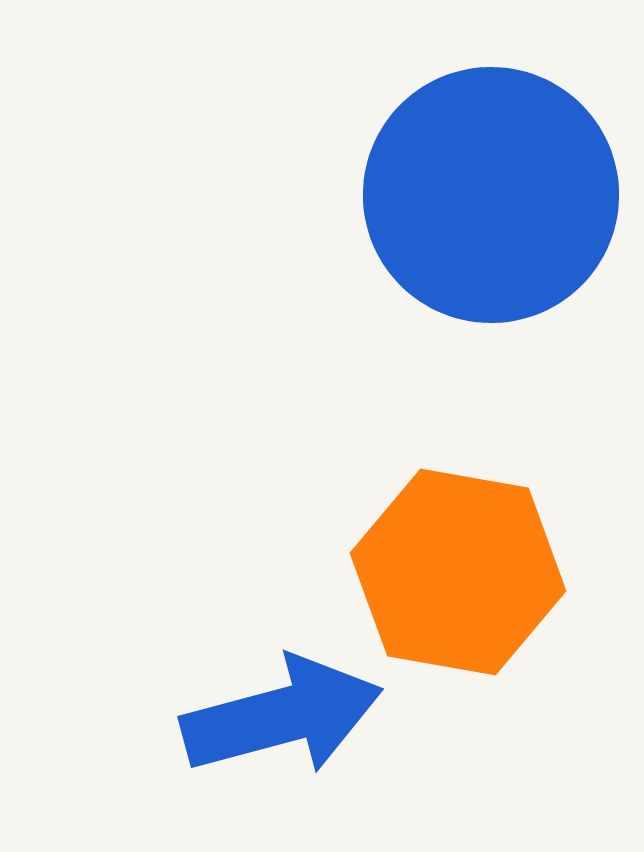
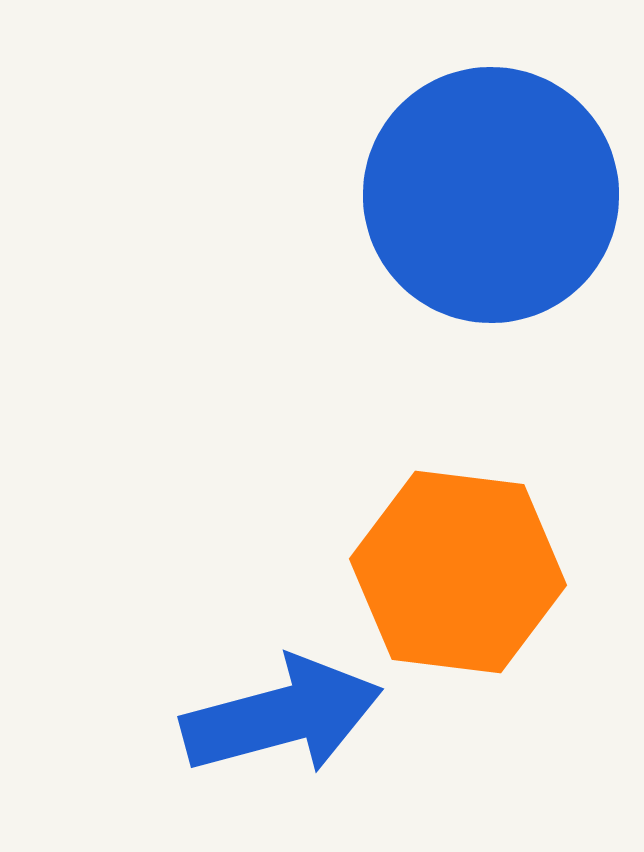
orange hexagon: rotated 3 degrees counterclockwise
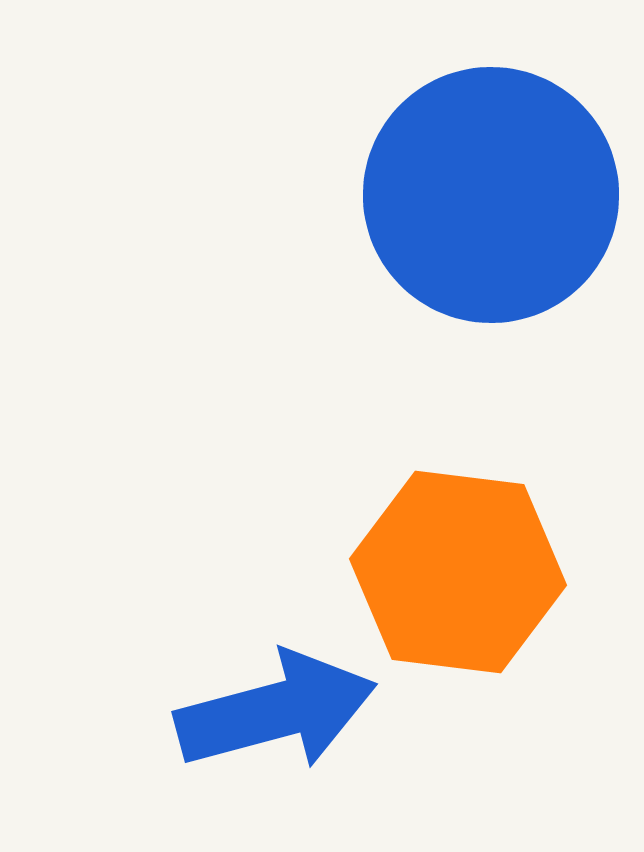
blue arrow: moved 6 px left, 5 px up
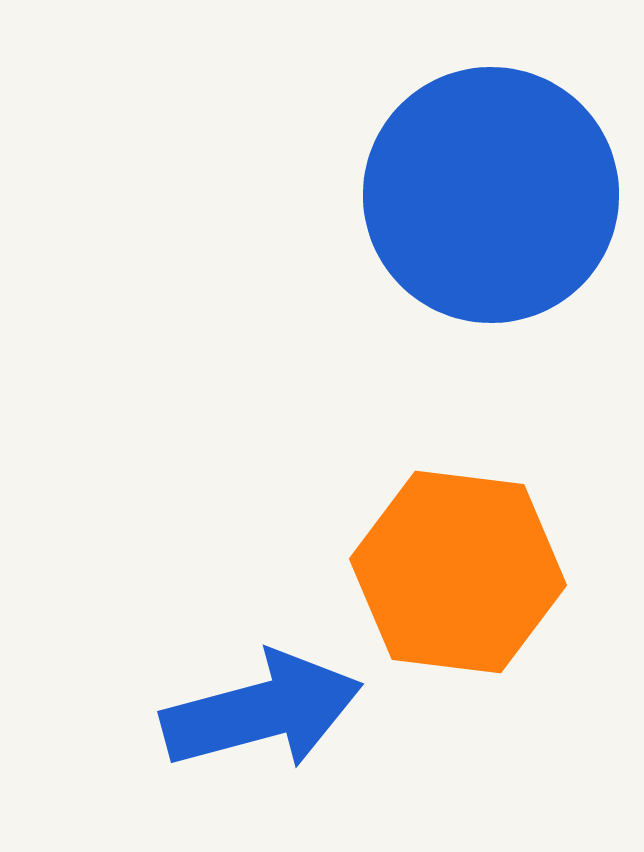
blue arrow: moved 14 px left
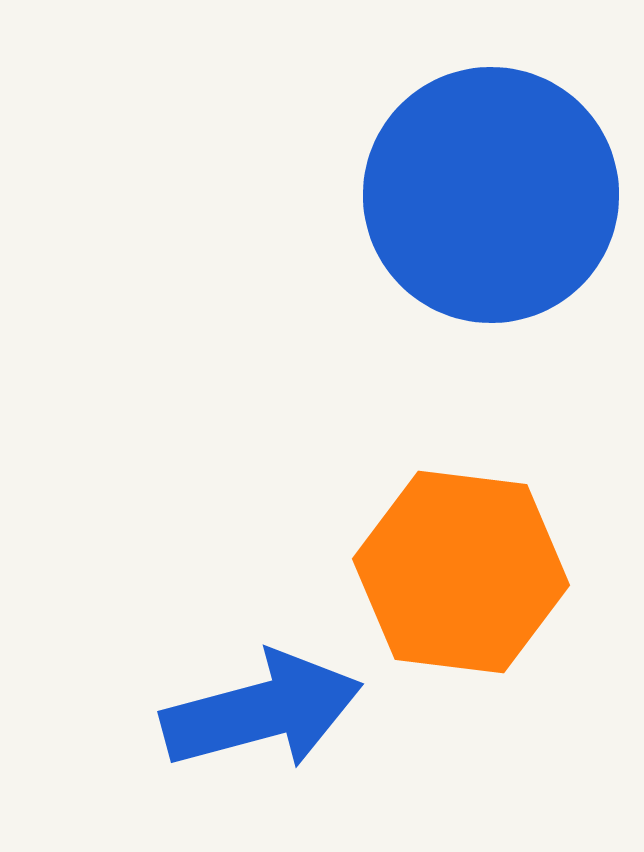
orange hexagon: moved 3 px right
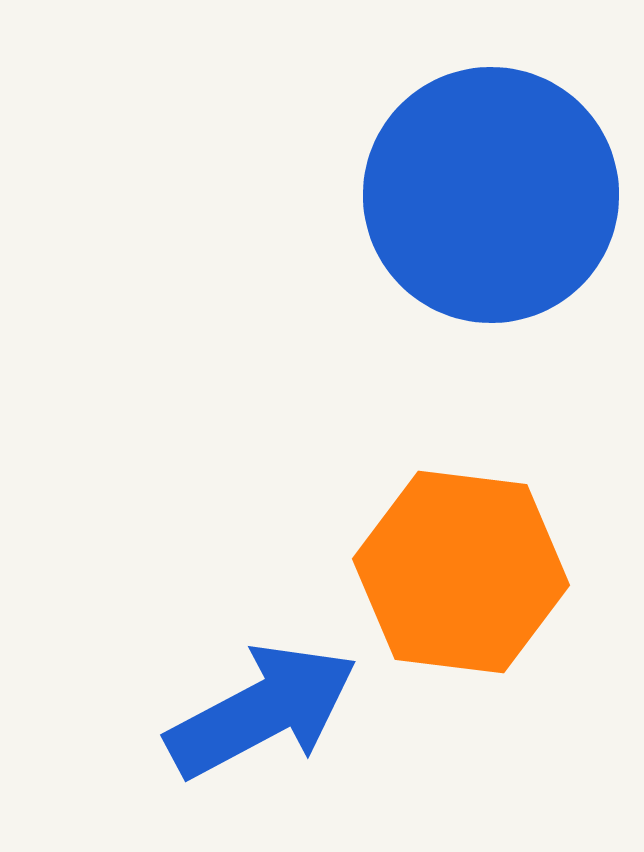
blue arrow: rotated 13 degrees counterclockwise
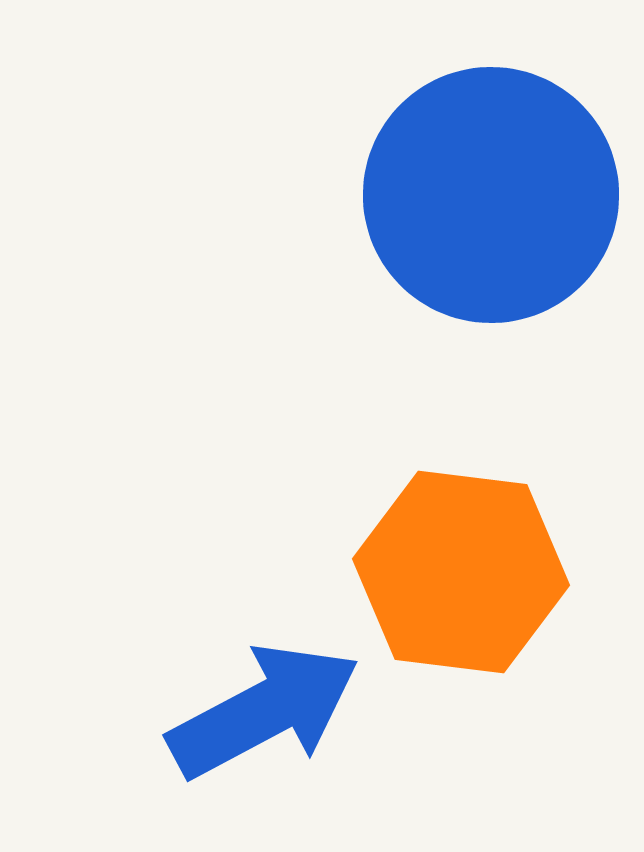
blue arrow: moved 2 px right
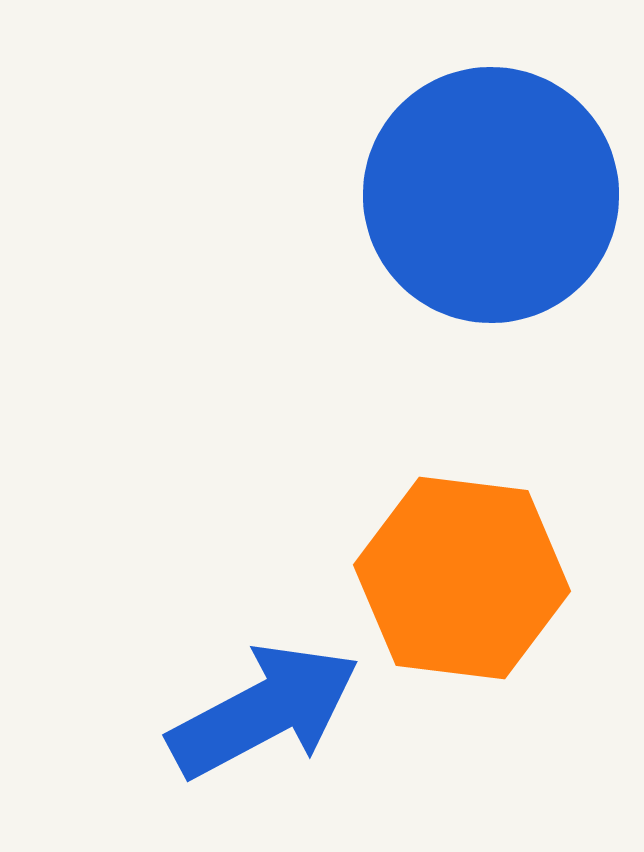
orange hexagon: moved 1 px right, 6 px down
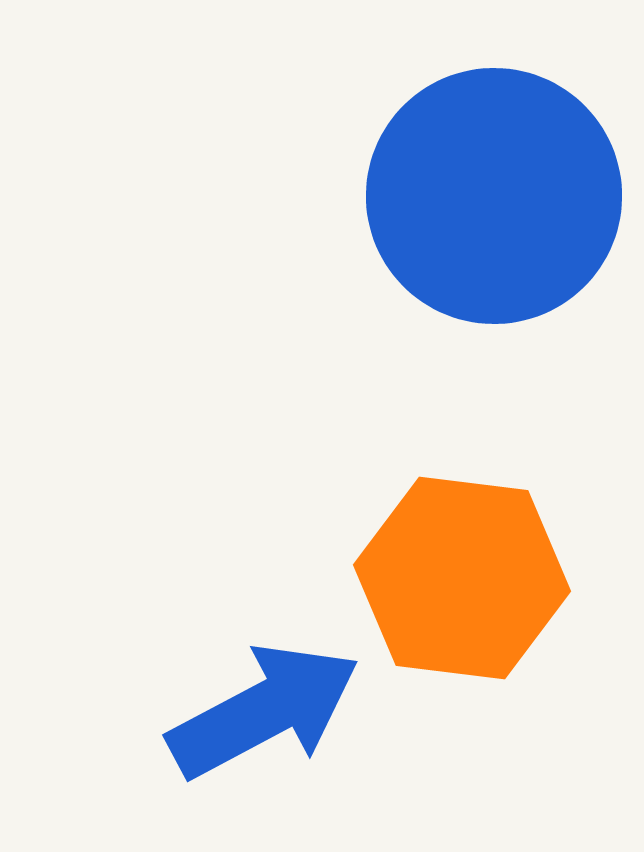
blue circle: moved 3 px right, 1 px down
